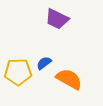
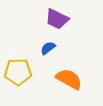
blue semicircle: moved 4 px right, 15 px up
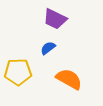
purple trapezoid: moved 2 px left
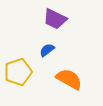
blue semicircle: moved 1 px left, 2 px down
yellow pentagon: rotated 16 degrees counterclockwise
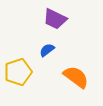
orange semicircle: moved 7 px right, 2 px up; rotated 8 degrees clockwise
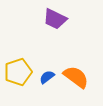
blue semicircle: moved 27 px down
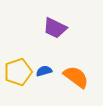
purple trapezoid: moved 9 px down
blue semicircle: moved 3 px left, 6 px up; rotated 21 degrees clockwise
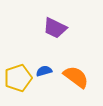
yellow pentagon: moved 6 px down
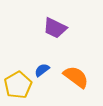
blue semicircle: moved 2 px left, 1 px up; rotated 21 degrees counterclockwise
yellow pentagon: moved 7 px down; rotated 12 degrees counterclockwise
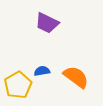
purple trapezoid: moved 8 px left, 5 px up
blue semicircle: moved 1 px down; rotated 28 degrees clockwise
